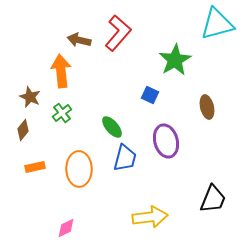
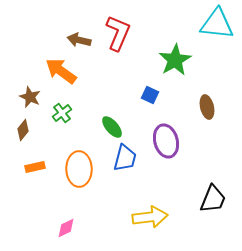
cyan triangle: rotated 21 degrees clockwise
red L-shape: rotated 18 degrees counterclockwise
orange arrow: rotated 48 degrees counterclockwise
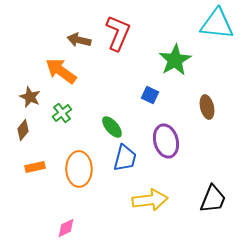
yellow arrow: moved 17 px up
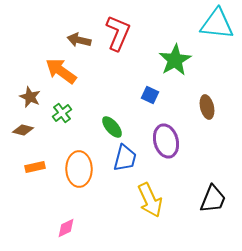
brown diamond: rotated 65 degrees clockwise
yellow arrow: rotated 72 degrees clockwise
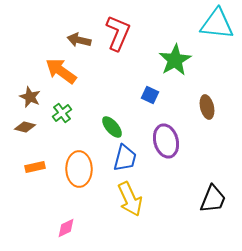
brown diamond: moved 2 px right, 3 px up
yellow arrow: moved 20 px left, 1 px up
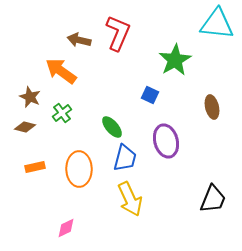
brown ellipse: moved 5 px right
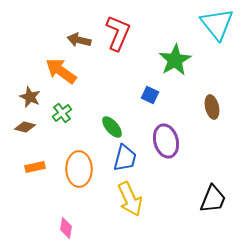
cyan triangle: rotated 45 degrees clockwise
pink diamond: rotated 55 degrees counterclockwise
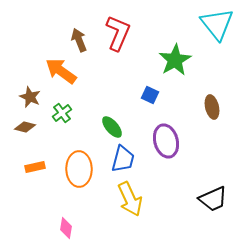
brown arrow: rotated 55 degrees clockwise
blue trapezoid: moved 2 px left, 1 px down
black trapezoid: rotated 44 degrees clockwise
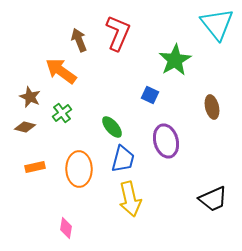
yellow arrow: rotated 12 degrees clockwise
